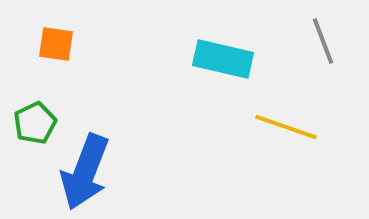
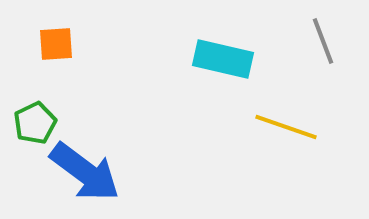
orange square: rotated 12 degrees counterclockwise
blue arrow: rotated 74 degrees counterclockwise
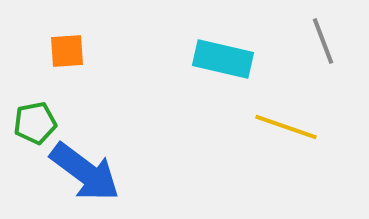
orange square: moved 11 px right, 7 px down
green pentagon: rotated 15 degrees clockwise
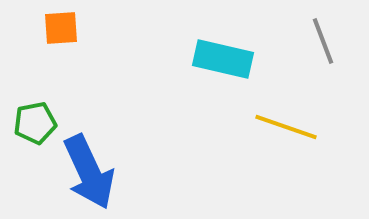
orange square: moved 6 px left, 23 px up
blue arrow: moved 4 px right; rotated 28 degrees clockwise
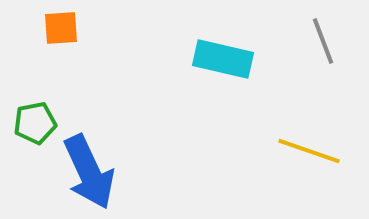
yellow line: moved 23 px right, 24 px down
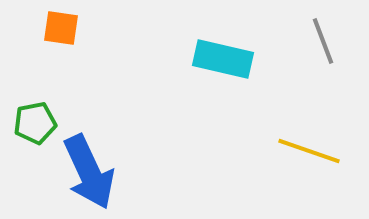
orange square: rotated 12 degrees clockwise
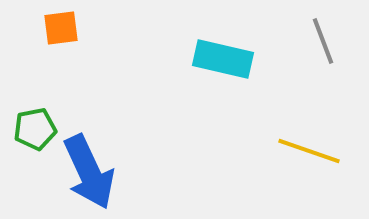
orange square: rotated 15 degrees counterclockwise
green pentagon: moved 6 px down
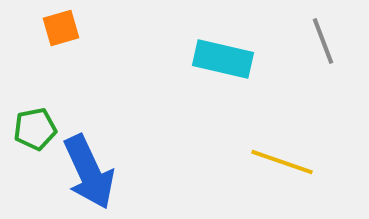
orange square: rotated 9 degrees counterclockwise
yellow line: moved 27 px left, 11 px down
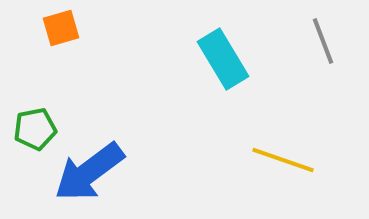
cyan rectangle: rotated 46 degrees clockwise
yellow line: moved 1 px right, 2 px up
blue arrow: rotated 78 degrees clockwise
